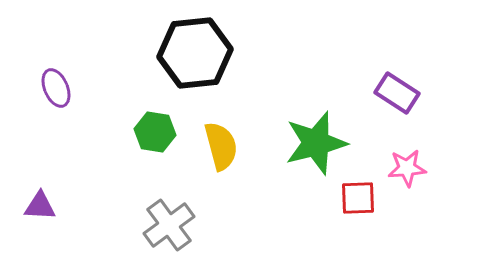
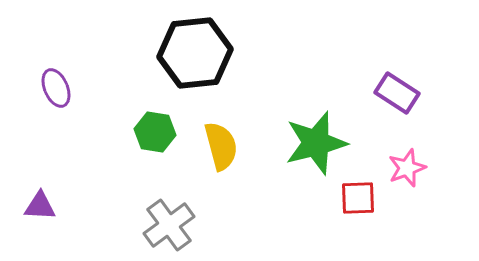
pink star: rotated 15 degrees counterclockwise
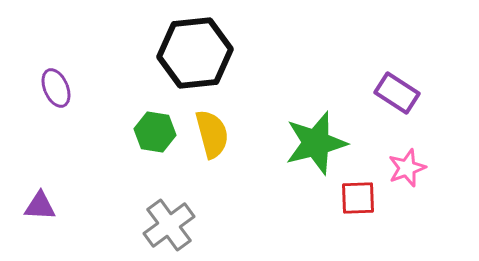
yellow semicircle: moved 9 px left, 12 px up
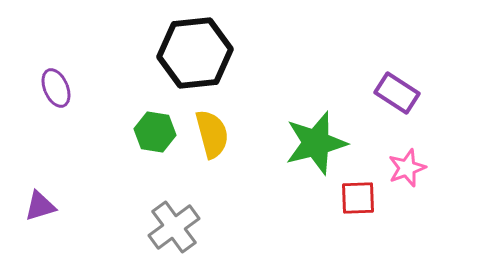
purple triangle: rotated 20 degrees counterclockwise
gray cross: moved 5 px right, 2 px down
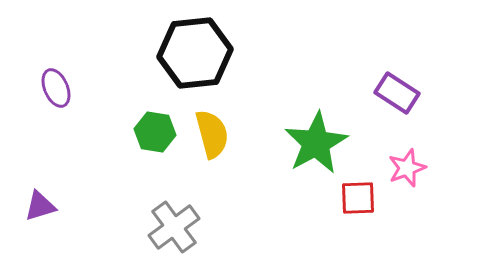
green star: rotated 14 degrees counterclockwise
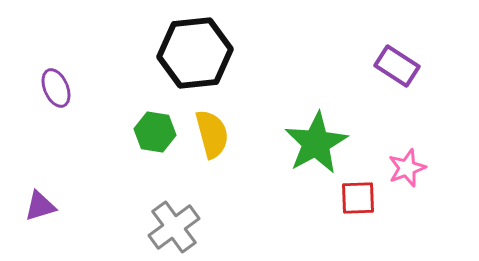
purple rectangle: moved 27 px up
